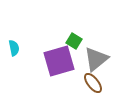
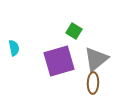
green square: moved 10 px up
brown ellipse: rotated 40 degrees clockwise
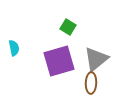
green square: moved 6 px left, 4 px up
brown ellipse: moved 2 px left
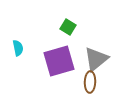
cyan semicircle: moved 4 px right
brown ellipse: moved 1 px left, 1 px up
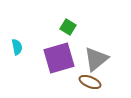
cyan semicircle: moved 1 px left, 1 px up
purple square: moved 3 px up
brown ellipse: rotated 70 degrees counterclockwise
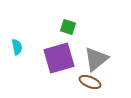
green square: rotated 14 degrees counterclockwise
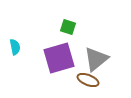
cyan semicircle: moved 2 px left
brown ellipse: moved 2 px left, 2 px up
